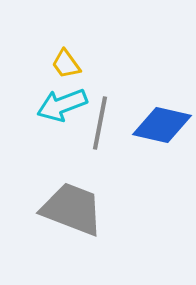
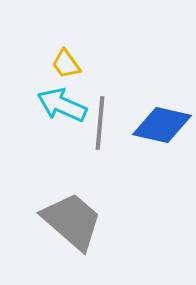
cyan arrow: rotated 45 degrees clockwise
gray line: rotated 6 degrees counterclockwise
gray trapezoid: moved 12 px down; rotated 20 degrees clockwise
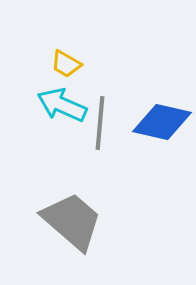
yellow trapezoid: rotated 24 degrees counterclockwise
blue diamond: moved 3 px up
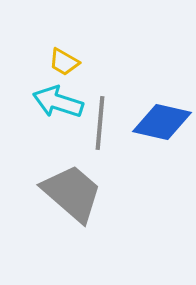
yellow trapezoid: moved 2 px left, 2 px up
cyan arrow: moved 4 px left, 3 px up; rotated 6 degrees counterclockwise
gray trapezoid: moved 28 px up
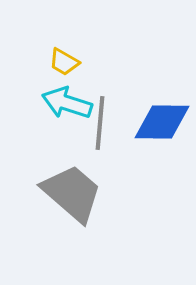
cyan arrow: moved 9 px right, 1 px down
blue diamond: rotated 12 degrees counterclockwise
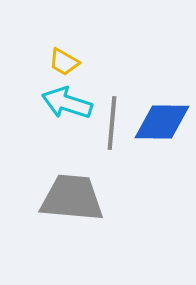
gray line: moved 12 px right
gray trapezoid: moved 5 px down; rotated 36 degrees counterclockwise
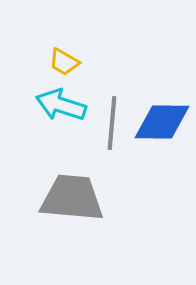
cyan arrow: moved 6 px left, 2 px down
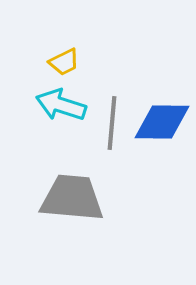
yellow trapezoid: rotated 56 degrees counterclockwise
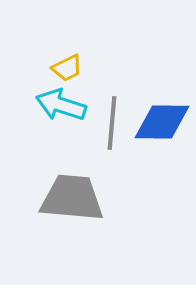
yellow trapezoid: moved 3 px right, 6 px down
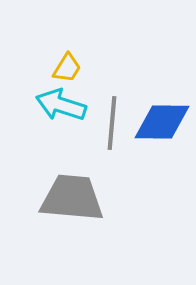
yellow trapezoid: rotated 32 degrees counterclockwise
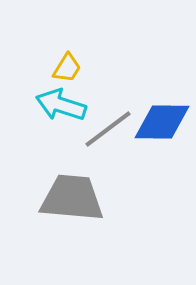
gray line: moved 4 px left, 6 px down; rotated 48 degrees clockwise
